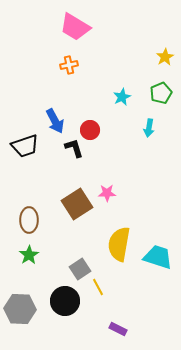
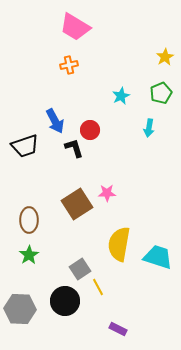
cyan star: moved 1 px left, 1 px up
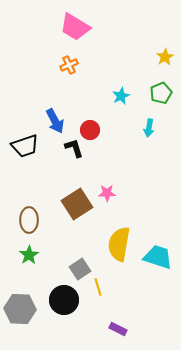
orange cross: rotated 12 degrees counterclockwise
yellow line: rotated 12 degrees clockwise
black circle: moved 1 px left, 1 px up
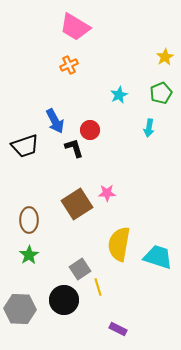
cyan star: moved 2 px left, 1 px up
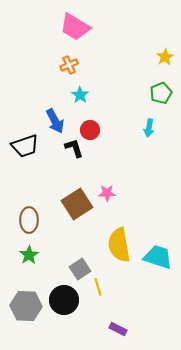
cyan star: moved 39 px left; rotated 12 degrees counterclockwise
yellow semicircle: moved 1 px down; rotated 20 degrees counterclockwise
gray hexagon: moved 6 px right, 3 px up
